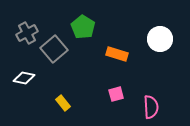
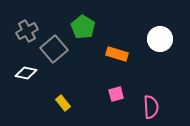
gray cross: moved 2 px up
white diamond: moved 2 px right, 5 px up
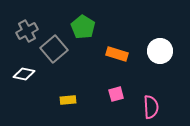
white circle: moved 12 px down
white diamond: moved 2 px left, 1 px down
yellow rectangle: moved 5 px right, 3 px up; rotated 56 degrees counterclockwise
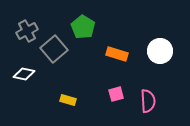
yellow rectangle: rotated 21 degrees clockwise
pink semicircle: moved 3 px left, 6 px up
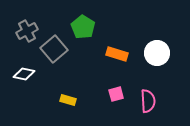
white circle: moved 3 px left, 2 px down
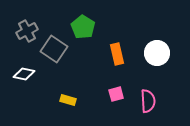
gray square: rotated 16 degrees counterclockwise
orange rectangle: rotated 60 degrees clockwise
